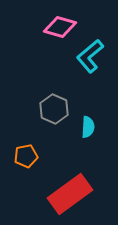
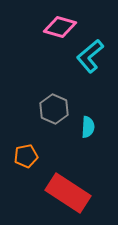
red rectangle: moved 2 px left, 1 px up; rotated 69 degrees clockwise
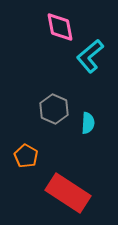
pink diamond: rotated 64 degrees clockwise
cyan semicircle: moved 4 px up
orange pentagon: rotated 30 degrees counterclockwise
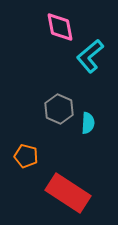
gray hexagon: moved 5 px right
orange pentagon: rotated 15 degrees counterclockwise
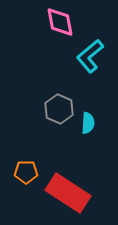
pink diamond: moved 5 px up
orange pentagon: moved 16 px down; rotated 15 degrees counterclockwise
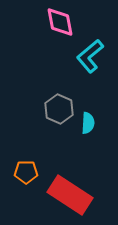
red rectangle: moved 2 px right, 2 px down
